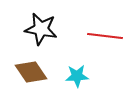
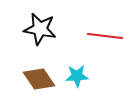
black star: moved 1 px left
brown diamond: moved 8 px right, 7 px down
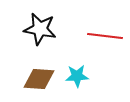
brown diamond: rotated 52 degrees counterclockwise
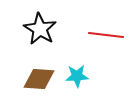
black star: rotated 20 degrees clockwise
red line: moved 1 px right, 1 px up
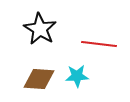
red line: moved 7 px left, 9 px down
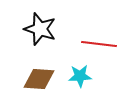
black star: rotated 12 degrees counterclockwise
cyan star: moved 3 px right
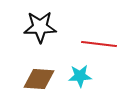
black star: moved 2 px up; rotated 20 degrees counterclockwise
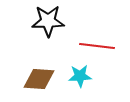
black star: moved 8 px right, 6 px up
red line: moved 2 px left, 2 px down
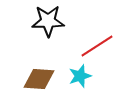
red line: rotated 40 degrees counterclockwise
cyan star: rotated 15 degrees counterclockwise
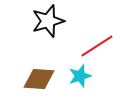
black star: rotated 16 degrees counterclockwise
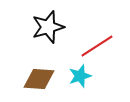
black star: moved 6 px down
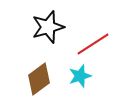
red line: moved 4 px left, 2 px up
brown diamond: rotated 40 degrees counterclockwise
